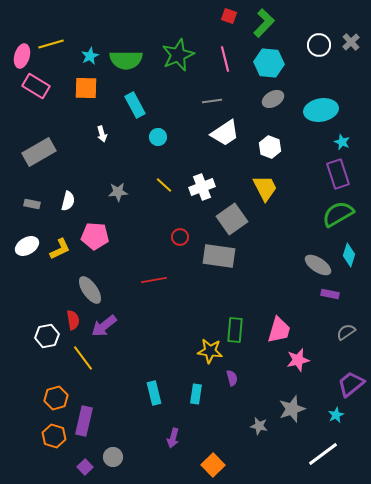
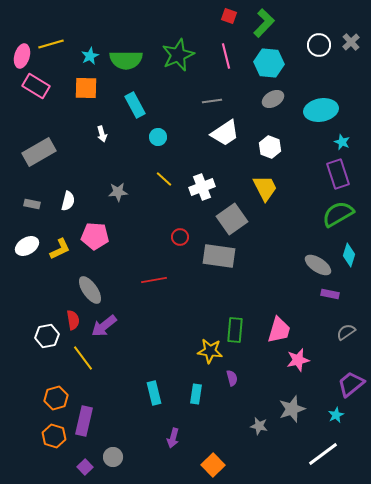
pink line at (225, 59): moved 1 px right, 3 px up
yellow line at (164, 185): moved 6 px up
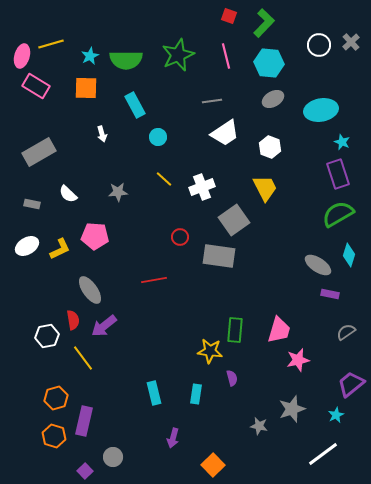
white semicircle at (68, 201): moved 7 px up; rotated 120 degrees clockwise
gray square at (232, 219): moved 2 px right, 1 px down
purple square at (85, 467): moved 4 px down
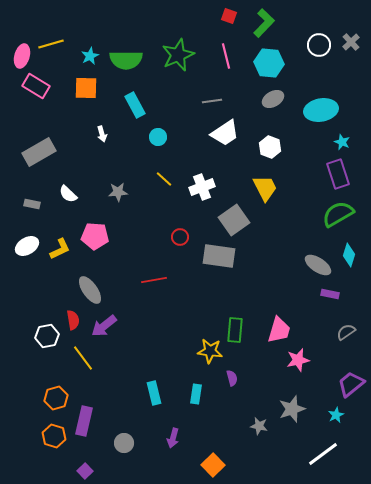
gray circle at (113, 457): moved 11 px right, 14 px up
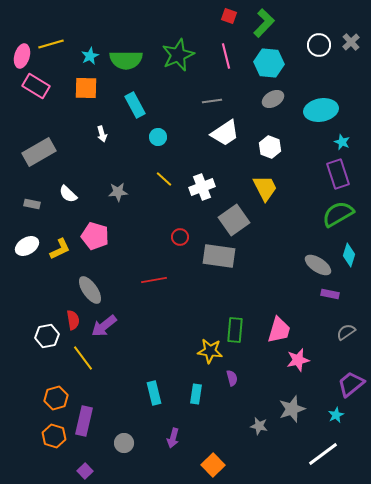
pink pentagon at (95, 236): rotated 12 degrees clockwise
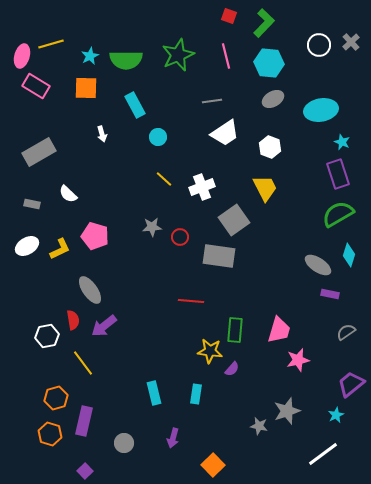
gray star at (118, 192): moved 34 px right, 35 px down
red line at (154, 280): moved 37 px right, 21 px down; rotated 15 degrees clockwise
yellow line at (83, 358): moved 5 px down
purple semicircle at (232, 378): moved 9 px up; rotated 56 degrees clockwise
gray star at (292, 409): moved 5 px left, 2 px down
orange hexagon at (54, 436): moved 4 px left, 2 px up
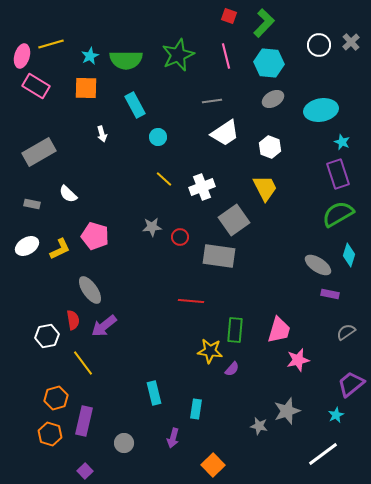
cyan rectangle at (196, 394): moved 15 px down
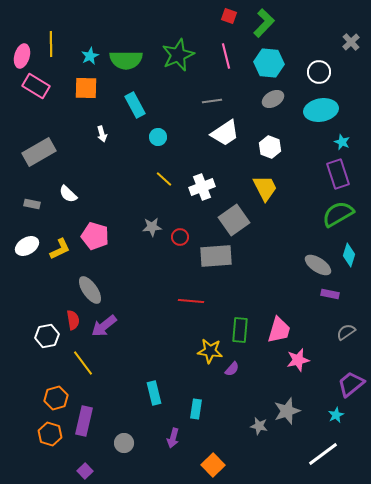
yellow line at (51, 44): rotated 75 degrees counterclockwise
white circle at (319, 45): moved 27 px down
gray rectangle at (219, 256): moved 3 px left; rotated 12 degrees counterclockwise
green rectangle at (235, 330): moved 5 px right
